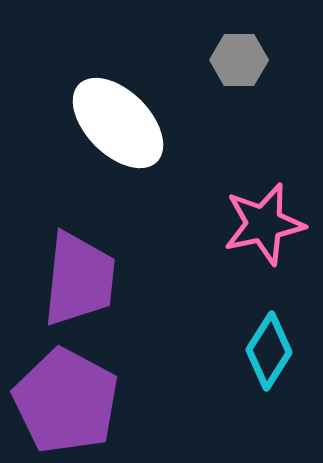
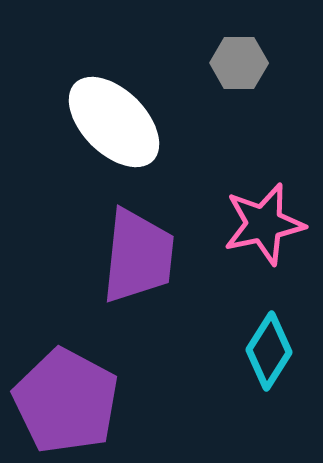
gray hexagon: moved 3 px down
white ellipse: moved 4 px left, 1 px up
purple trapezoid: moved 59 px right, 23 px up
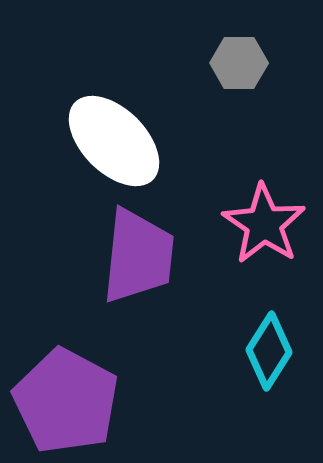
white ellipse: moved 19 px down
pink star: rotated 26 degrees counterclockwise
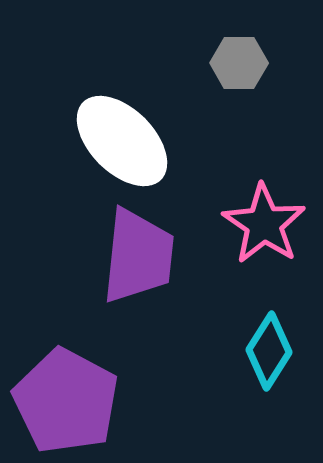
white ellipse: moved 8 px right
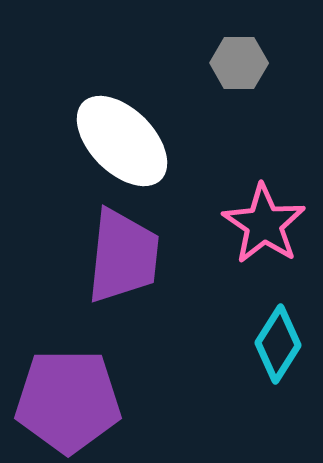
purple trapezoid: moved 15 px left
cyan diamond: moved 9 px right, 7 px up
purple pentagon: moved 2 px right; rotated 28 degrees counterclockwise
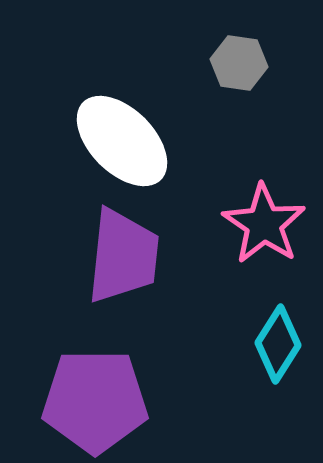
gray hexagon: rotated 8 degrees clockwise
purple pentagon: moved 27 px right
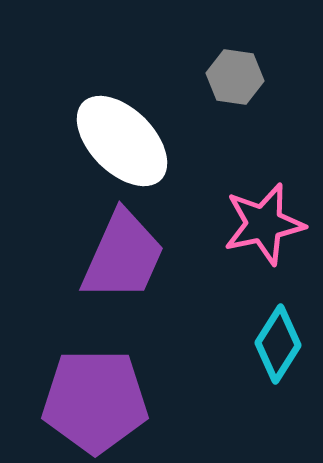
gray hexagon: moved 4 px left, 14 px down
pink star: rotated 26 degrees clockwise
purple trapezoid: rotated 18 degrees clockwise
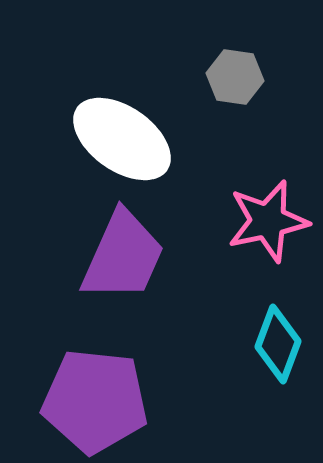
white ellipse: moved 2 px up; rotated 10 degrees counterclockwise
pink star: moved 4 px right, 3 px up
cyan diamond: rotated 12 degrees counterclockwise
purple pentagon: rotated 6 degrees clockwise
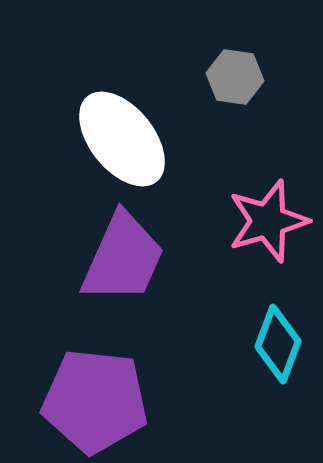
white ellipse: rotated 16 degrees clockwise
pink star: rotated 4 degrees counterclockwise
purple trapezoid: moved 2 px down
